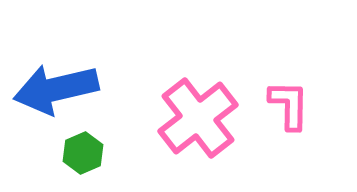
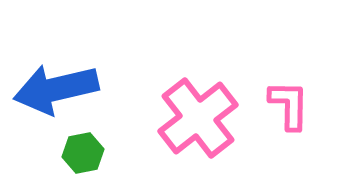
green hexagon: rotated 12 degrees clockwise
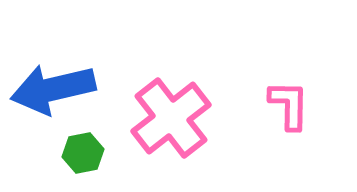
blue arrow: moved 3 px left
pink cross: moved 27 px left
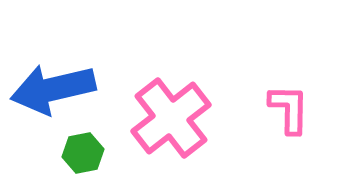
pink L-shape: moved 4 px down
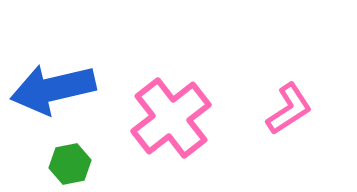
pink L-shape: rotated 56 degrees clockwise
green hexagon: moved 13 px left, 11 px down
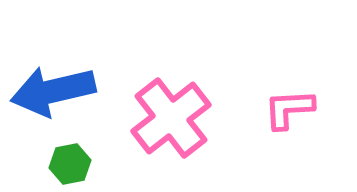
blue arrow: moved 2 px down
pink L-shape: rotated 150 degrees counterclockwise
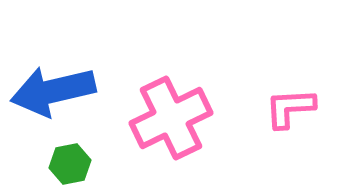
pink L-shape: moved 1 px right, 1 px up
pink cross: rotated 12 degrees clockwise
